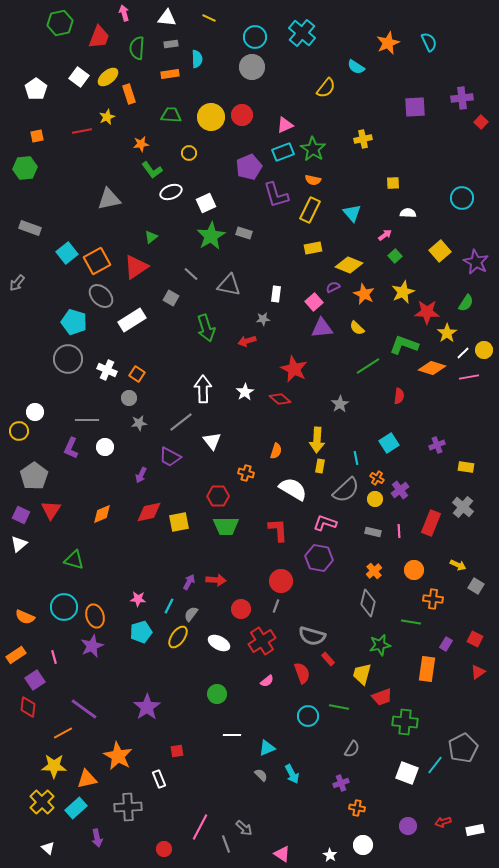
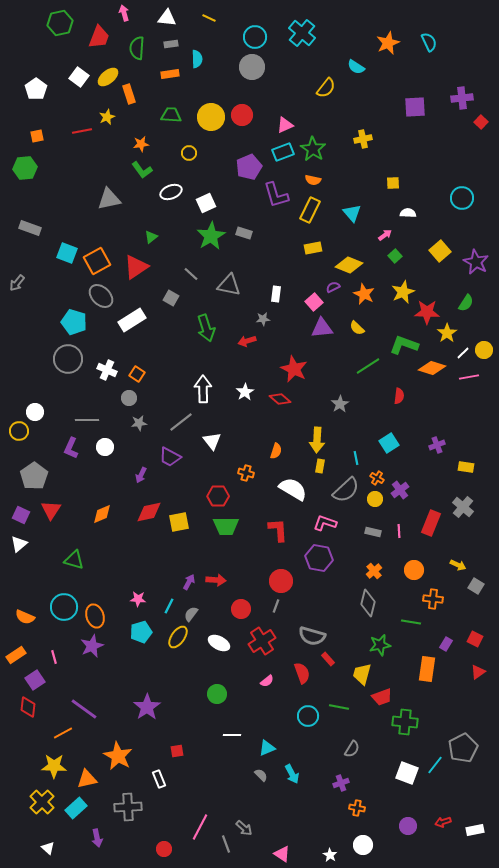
green L-shape at (152, 170): moved 10 px left
cyan square at (67, 253): rotated 30 degrees counterclockwise
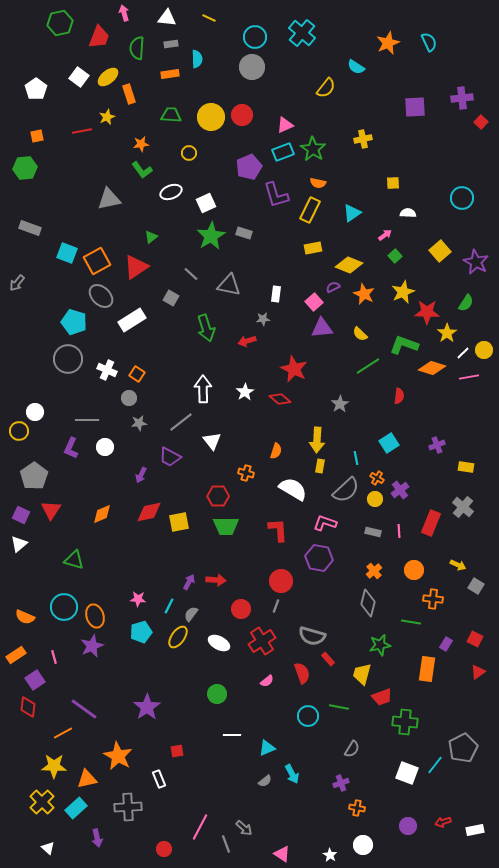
orange semicircle at (313, 180): moved 5 px right, 3 px down
cyan triangle at (352, 213): rotated 36 degrees clockwise
yellow semicircle at (357, 328): moved 3 px right, 6 px down
gray semicircle at (261, 775): moved 4 px right, 6 px down; rotated 96 degrees clockwise
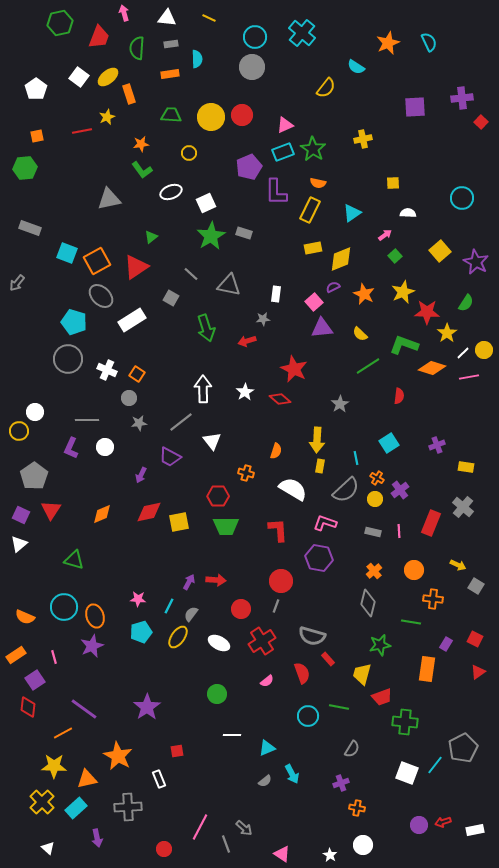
purple L-shape at (276, 195): moved 3 px up; rotated 16 degrees clockwise
yellow diamond at (349, 265): moved 8 px left, 6 px up; rotated 44 degrees counterclockwise
purple circle at (408, 826): moved 11 px right, 1 px up
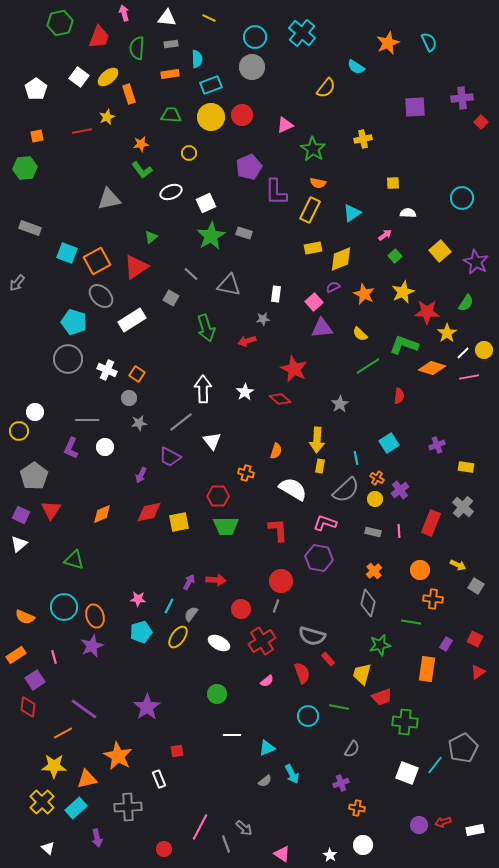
cyan rectangle at (283, 152): moved 72 px left, 67 px up
orange circle at (414, 570): moved 6 px right
